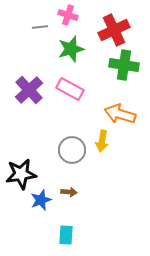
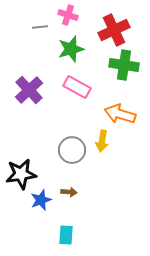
pink rectangle: moved 7 px right, 2 px up
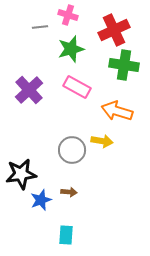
orange arrow: moved 3 px left, 3 px up
yellow arrow: rotated 90 degrees counterclockwise
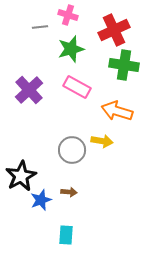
black star: moved 2 px down; rotated 20 degrees counterclockwise
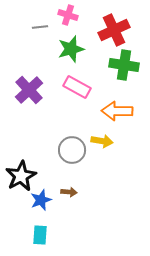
orange arrow: rotated 16 degrees counterclockwise
cyan rectangle: moved 26 px left
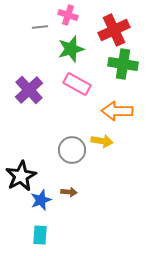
green cross: moved 1 px left, 1 px up
pink rectangle: moved 3 px up
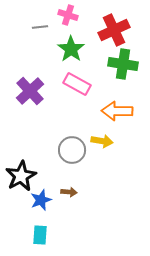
green star: rotated 20 degrees counterclockwise
purple cross: moved 1 px right, 1 px down
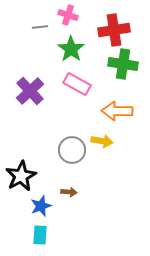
red cross: rotated 16 degrees clockwise
blue star: moved 6 px down
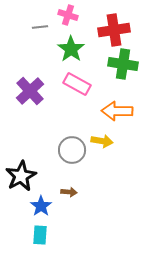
blue star: rotated 15 degrees counterclockwise
